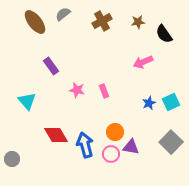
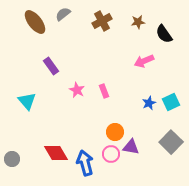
pink arrow: moved 1 px right, 1 px up
pink star: rotated 14 degrees clockwise
red diamond: moved 18 px down
blue arrow: moved 18 px down
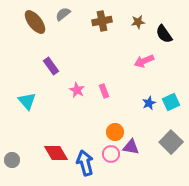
brown cross: rotated 18 degrees clockwise
gray circle: moved 1 px down
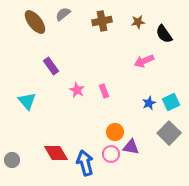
gray square: moved 2 px left, 9 px up
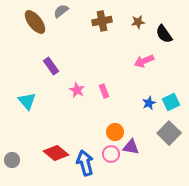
gray semicircle: moved 2 px left, 3 px up
red diamond: rotated 20 degrees counterclockwise
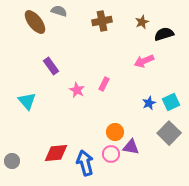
gray semicircle: moved 2 px left; rotated 56 degrees clockwise
brown star: moved 4 px right; rotated 16 degrees counterclockwise
black semicircle: rotated 108 degrees clockwise
pink rectangle: moved 7 px up; rotated 48 degrees clockwise
red diamond: rotated 45 degrees counterclockwise
gray circle: moved 1 px down
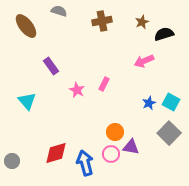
brown ellipse: moved 9 px left, 4 px down
cyan square: rotated 36 degrees counterclockwise
red diamond: rotated 10 degrees counterclockwise
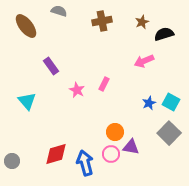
red diamond: moved 1 px down
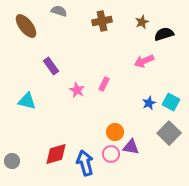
cyan triangle: rotated 36 degrees counterclockwise
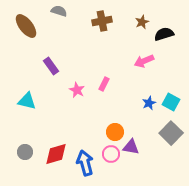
gray square: moved 2 px right
gray circle: moved 13 px right, 9 px up
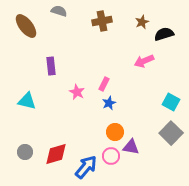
purple rectangle: rotated 30 degrees clockwise
pink star: moved 2 px down
blue star: moved 40 px left
pink circle: moved 2 px down
blue arrow: moved 1 px right, 4 px down; rotated 55 degrees clockwise
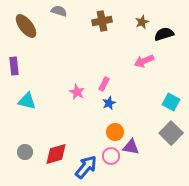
purple rectangle: moved 37 px left
